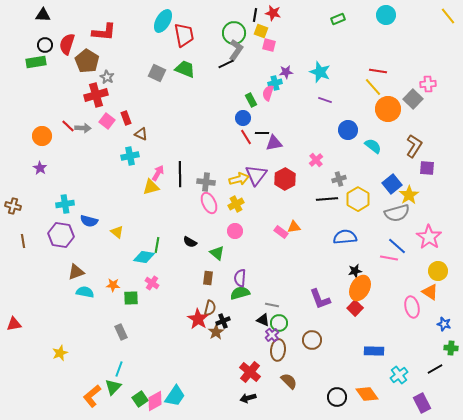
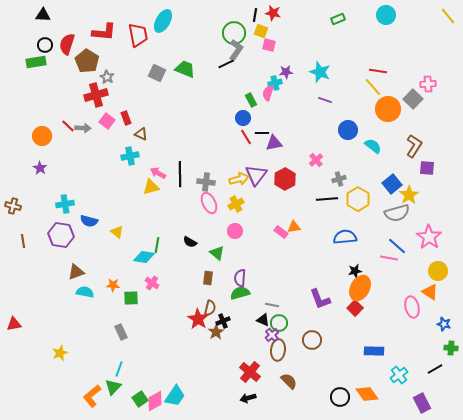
red trapezoid at (184, 35): moved 46 px left
pink arrow at (158, 173): rotated 91 degrees counterclockwise
black circle at (337, 397): moved 3 px right
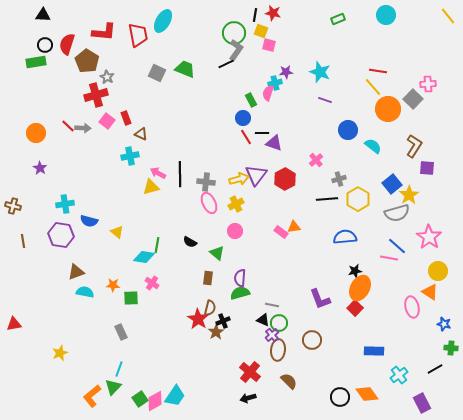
orange circle at (42, 136): moved 6 px left, 3 px up
purple triangle at (274, 143): rotated 30 degrees clockwise
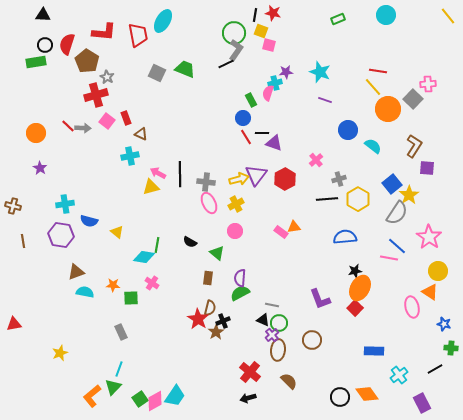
gray semicircle at (397, 213): rotated 40 degrees counterclockwise
green semicircle at (240, 293): rotated 12 degrees counterclockwise
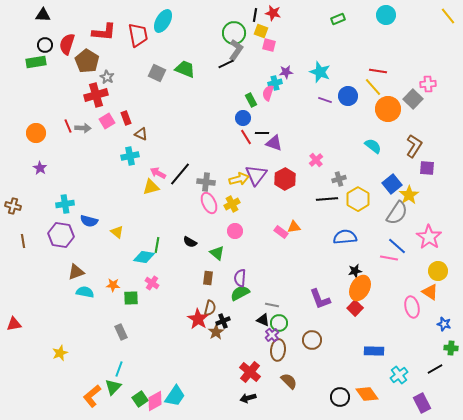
pink square at (107, 121): rotated 21 degrees clockwise
red line at (68, 126): rotated 24 degrees clockwise
blue circle at (348, 130): moved 34 px up
black line at (180, 174): rotated 40 degrees clockwise
yellow cross at (236, 204): moved 4 px left
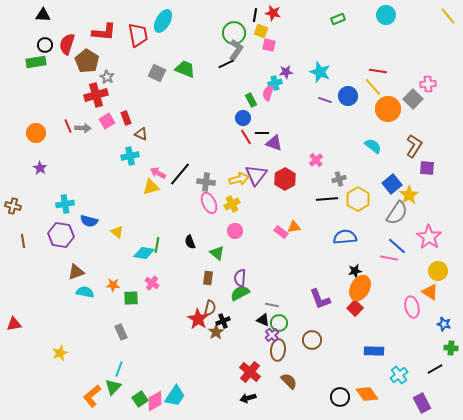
black semicircle at (190, 242): rotated 40 degrees clockwise
cyan diamond at (144, 257): moved 4 px up
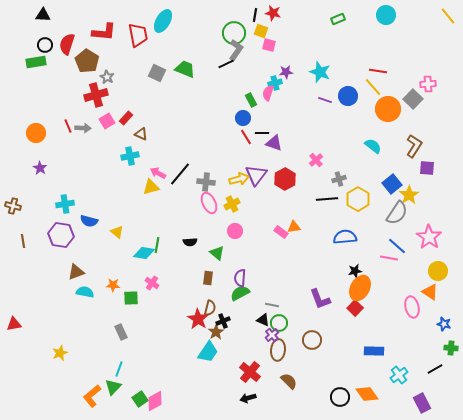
red rectangle at (126, 118): rotated 64 degrees clockwise
black semicircle at (190, 242): rotated 72 degrees counterclockwise
cyan trapezoid at (175, 396): moved 33 px right, 44 px up
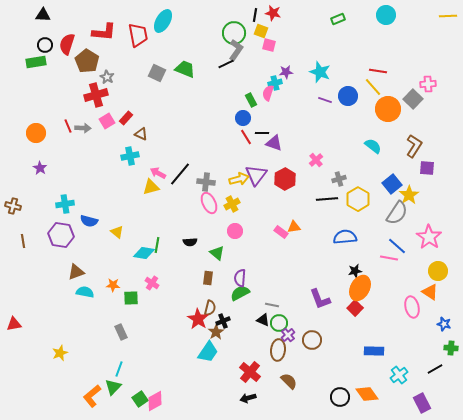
yellow line at (448, 16): rotated 54 degrees counterclockwise
purple cross at (272, 335): moved 16 px right
